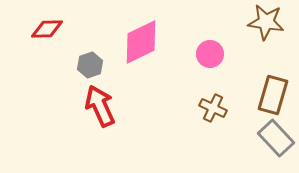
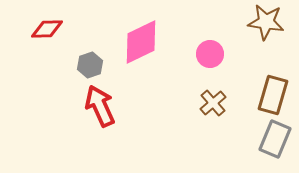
brown cross: moved 5 px up; rotated 24 degrees clockwise
gray rectangle: moved 1 px left, 1 px down; rotated 66 degrees clockwise
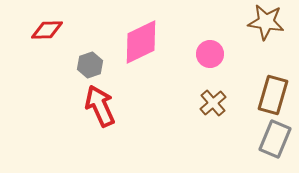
red diamond: moved 1 px down
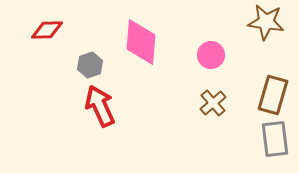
pink diamond: rotated 60 degrees counterclockwise
pink circle: moved 1 px right, 1 px down
gray rectangle: rotated 30 degrees counterclockwise
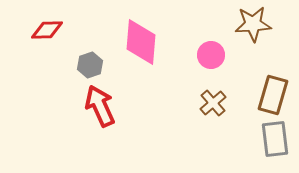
brown star: moved 13 px left, 2 px down; rotated 12 degrees counterclockwise
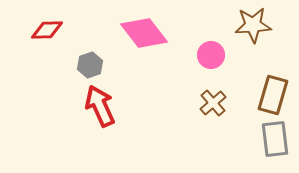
brown star: moved 1 px down
pink diamond: moved 3 px right, 9 px up; rotated 42 degrees counterclockwise
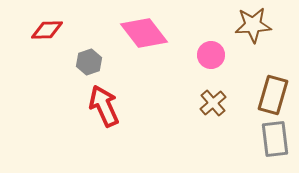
gray hexagon: moved 1 px left, 3 px up
red arrow: moved 4 px right
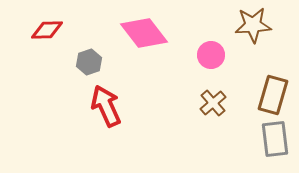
red arrow: moved 2 px right
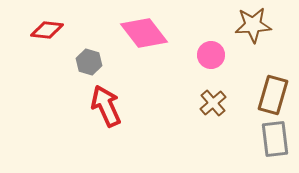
red diamond: rotated 8 degrees clockwise
gray hexagon: rotated 25 degrees counterclockwise
